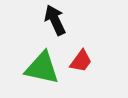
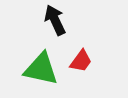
green triangle: moved 1 px left, 1 px down
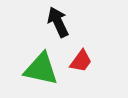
black arrow: moved 3 px right, 2 px down
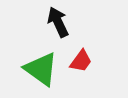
green triangle: rotated 24 degrees clockwise
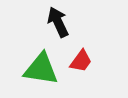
green triangle: rotated 27 degrees counterclockwise
